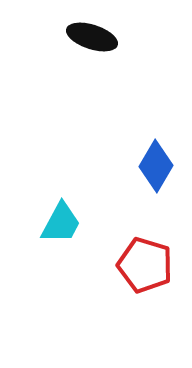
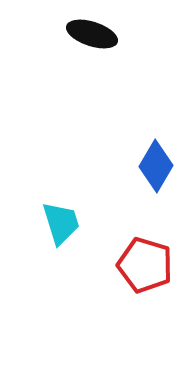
black ellipse: moved 3 px up
cyan trapezoid: rotated 45 degrees counterclockwise
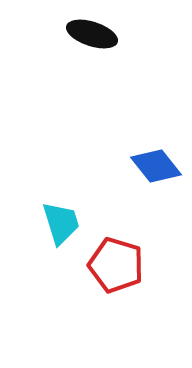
blue diamond: rotated 69 degrees counterclockwise
red pentagon: moved 29 px left
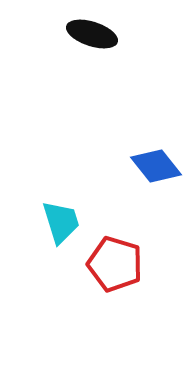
cyan trapezoid: moved 1 px up
red pentagon: moved 1 px left, 1 px up
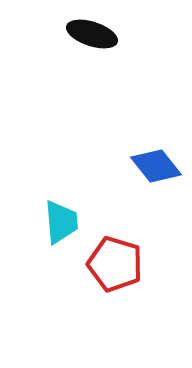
cyan trapezoid: rotated 12 degrees clockwise
